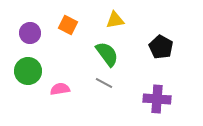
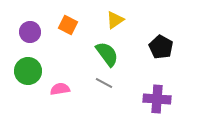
yellow triangle: rotated 24 degrees counterclockwise
purple circle: moved 1 px up
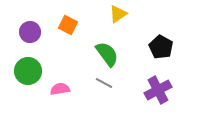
yellow triangle: moved 3 px right, 6 px up
purple cross: moved 1 px right, 9 px up; rotated 32 degrees counterclockwise
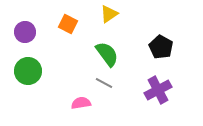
yellow triangle: moved 9 px left
orange square: moved 1 px up
purple circle: moved 5 px left
pink semicircle: moved 21 px right, 14 px down
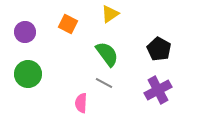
yellow triangle: moved 1 px right
black pentagon: moved 2 px left, 2 px down
green circle: moved 3 px down
pink semicircle: rotated 78 degrees counterclockwise
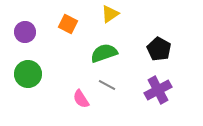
green semicircle: moved 3 px left, 1 px up; rotated 72 degrees counterclockwise
gray line: moved 3 px right, 2 px down
pink semicircle: moved 4 px up; rotated 36 degrees counterclockwise
